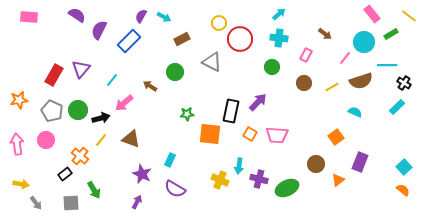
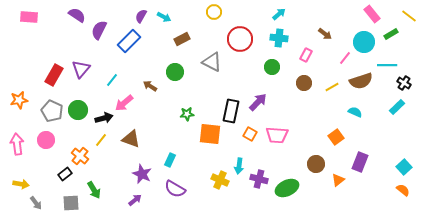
yellow circle at (219, 23): moved 5 px left, 11 px up
black arrow at (101, 118): moved 3 px right
purple arrow at (137, 202): moved 2 px left, 2 px up; rotated 24 degrees clockwise
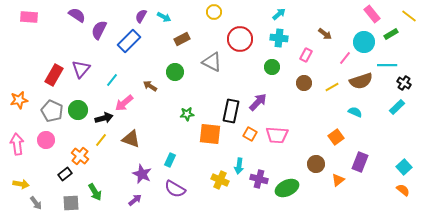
green arrow at (94, 190): moved 1 px right, 2 px down
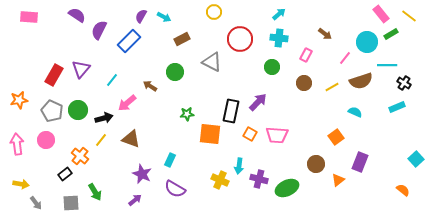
pink rectangle at (372, 14): moved 9 px right
cyan circle at (364, 42): moved 3 px right
pink arrow at (124, 103): moved 3 px right
cyan rectangle at (397, 107): rotated 21 degrees clockwise
cyan square at (404, 167): moved 12 px right, 8 px up
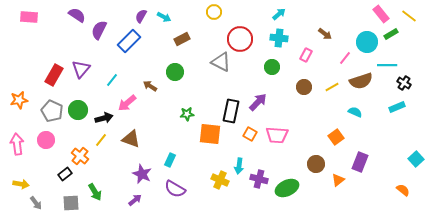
gray triangle at (212, 62): moved 9 px right
brown circle at (304, 83): moved 4 px down
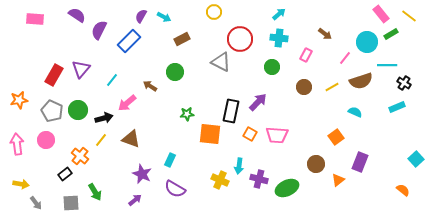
pink rectangle at (29, 17): moved 6 px right, 2 px down
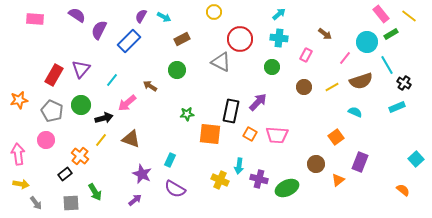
cyan line at (387, 65): rotated 60 degrees clockwise
green circle at (175, 72): moved 2 px right, 2 px up
green circle at (78, 110): moved 3 px right, 5 px up
pink arrow at (17, 144): moved 1 px right, 10 px down
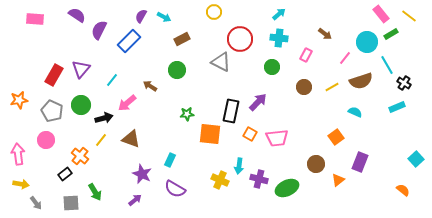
pink trapezoid at (277, 135): moved 3 px down; rotated 10 degrees counterclockwise
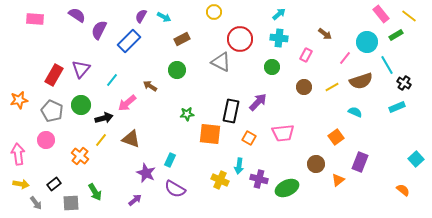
green rectangle at (391, 34): moved 5 px right, 1 px down
orange square at (250, 134): moved 1 px left, 4 px down
pink trapezoid at (277, 138): moved 6 px right, 5 px up
black rectangle at (65, 174): moved 11 px left, 10 px down
purple star at (142, 174): moved 4 px right, 1 px up
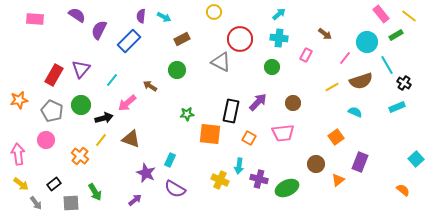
purple semicircle at (141, 16): rotated 24 degrees counterclockwise
brown circle at (304, 87): moved 11 px left, 16 px down
yellow arrow at (21, 184): rotated 28 degrees clockwise
